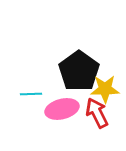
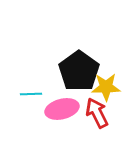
yellow star: moved 1 px right, 2 px up
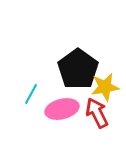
black pentagon: moved 1 px left, 2 px up
yellow star: moved 1 px left; rotated 8 degrees counterclockwise
cyan line: rotated 60 degrees counterclockwise
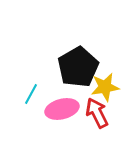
black pentagon: moved 2 px up; rotated 6 degrees clockwise
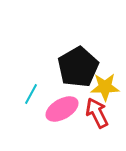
yellow star: rotated 8 degrees clockwise
pink ellipse: rotated 16 degrees counterclockwise
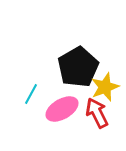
yellow star: rotated 20 degrees counterclockwise
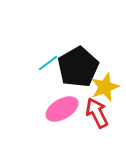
cyan line: moved 17 px right, 31 px up; rotated 25 degrees clockwise
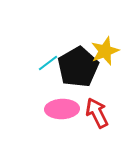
yellow star: moved 36 px up
pink ellipse: rotated 28 degrees clockwise
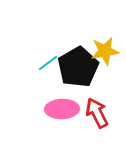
yellow star: rotated 12 degrees clockwise
